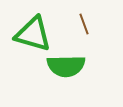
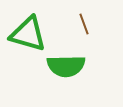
green triangle: moved 5 px left
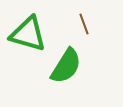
green semicircle: rotated 57 degrees counterclockwise
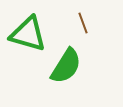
brown line: moved 1 px left, 1 px up
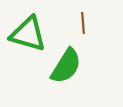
brown line: rotated 15 degrees clockwise
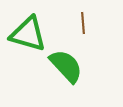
green semicircle: rotated 75 degrees counterclockwise
